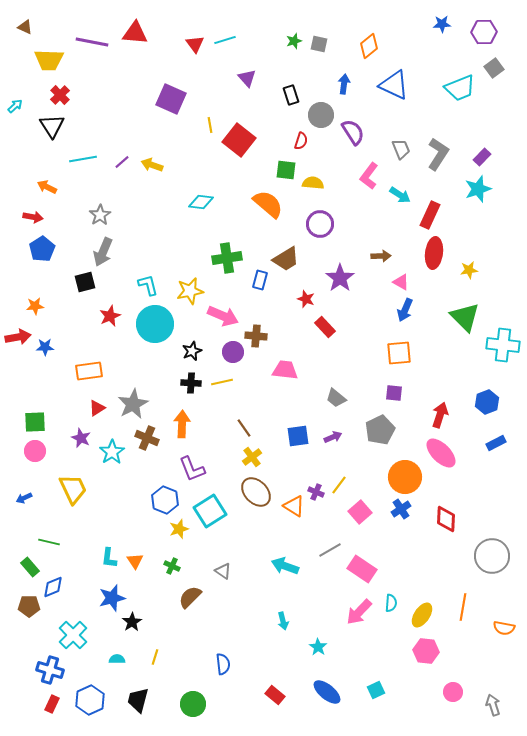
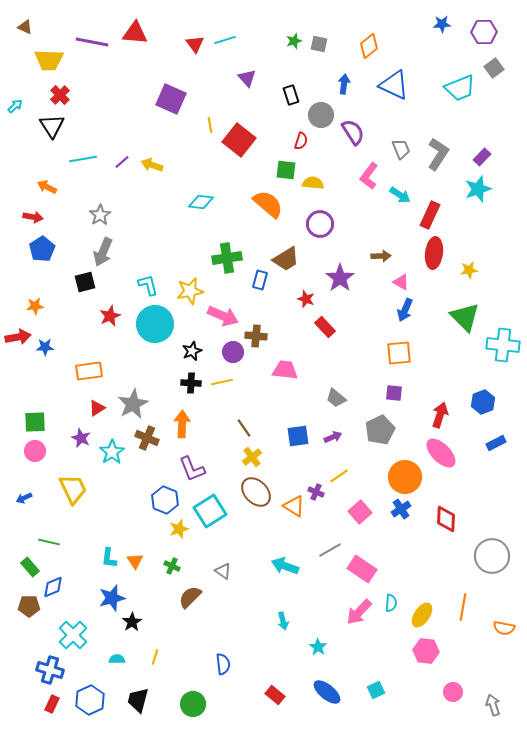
blue hexagon at (487, 402): moved 4 px left
yellow line at (339, 485): moved 9 px up; rotated 18 degrees clockwise
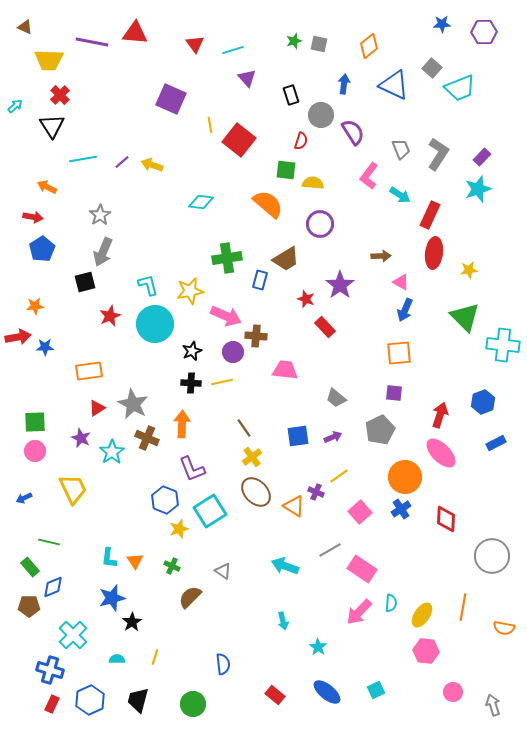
cyan line at (225, 40): moved 8 px right, 10 px down
gray square at (494, 68): moved 62 px left; rotated 12 degrees counterclockwise
purple star at (340, 278): moved 7 px down
pink arrow at (223, 316): moved 3 px right
gray star at (133, 404): rotated 16 degrees counterclockwise
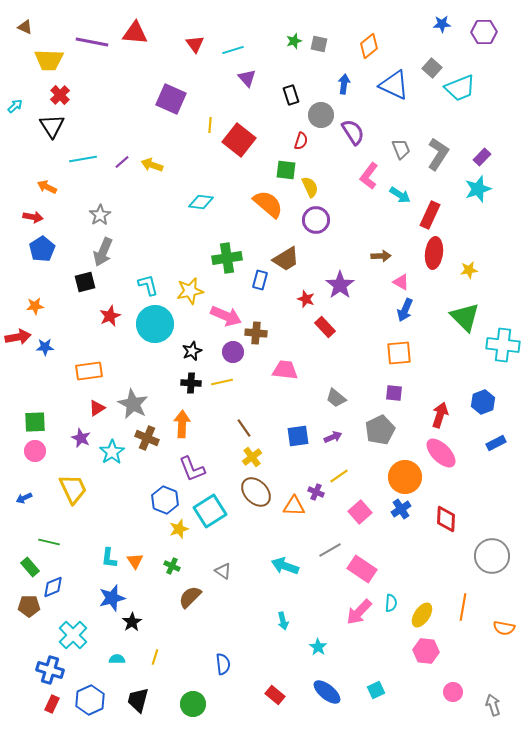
yellow line at (210, 125): rotated 14 degrees clockwise
yellow semicircle at (313, 183): moved 3 px left, 4 px down; rotated 60 degrees clockwise
purple circle at (320, 224): moved 4 px left, 4 px up
brown cross at (256, 336): moved 3 px up
orange triangle at (294, 506): rotated 30 degrees counterclockwise
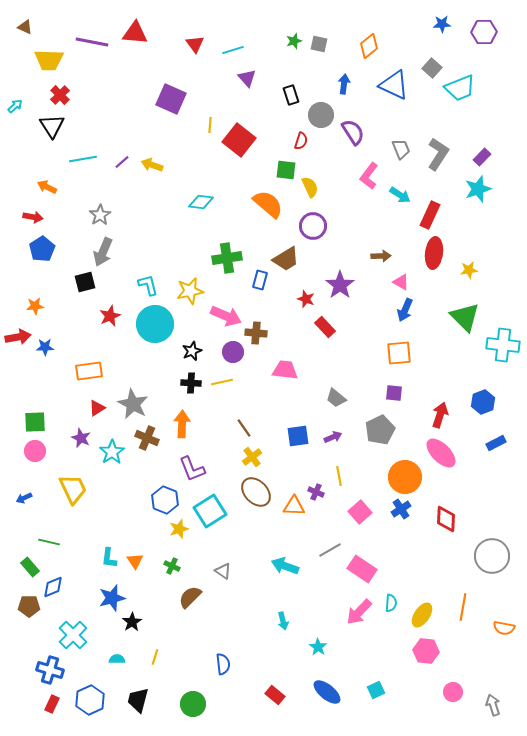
purple circle at (316, 220): moved 3 px left, 6 px down
yellow line at (339, 476): rotated 66 degrees counterclockwise
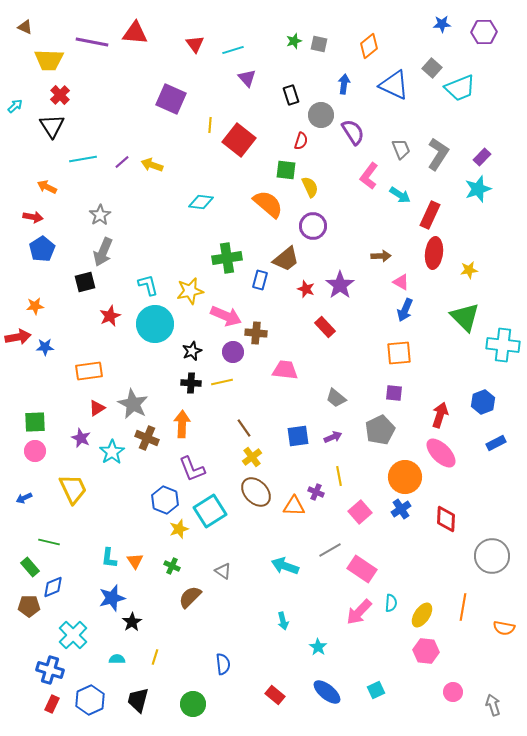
brown trapezoid at (286, 259): rotated 8 degrees counterclockwise
red star at (306, 299): moved 10 px up
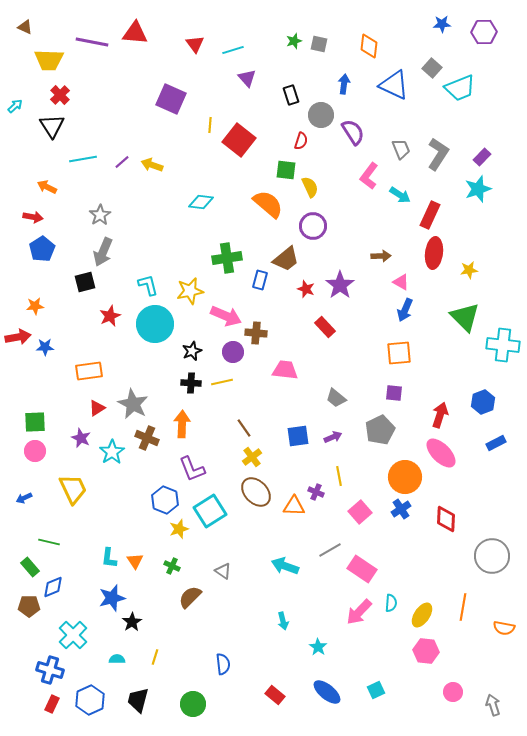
orange diamond at (369, 46): rotated 45 degrees counterclockwise
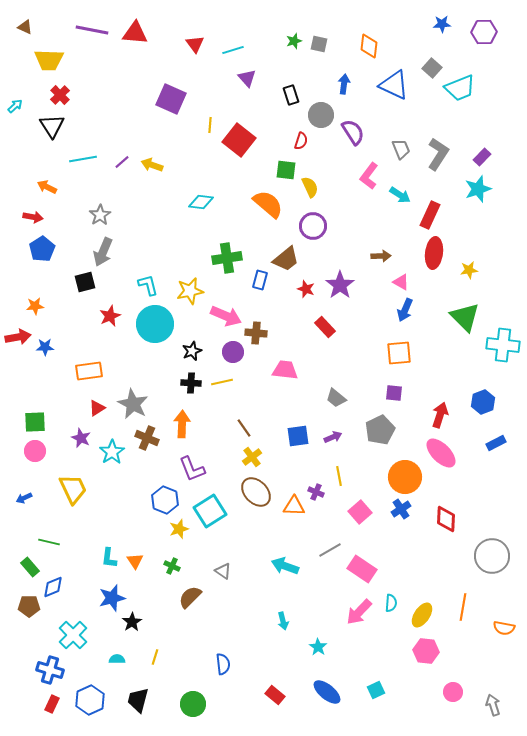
purple line at (92, 42): moved 12 px up
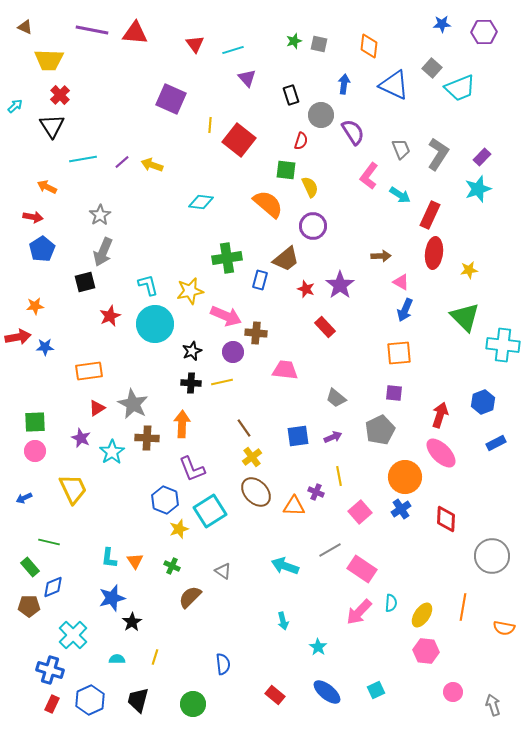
brown cross at (147, 438): rotated 20 degrees counterclockwise
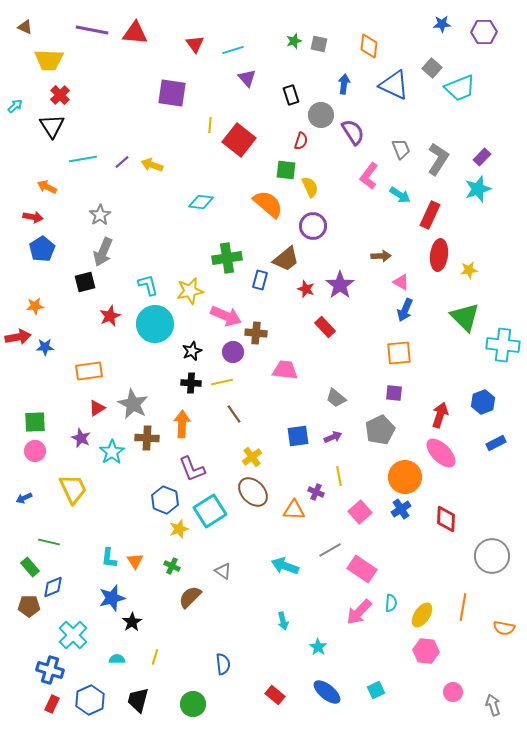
purple square at (171, 99): moved 1 px right, 6 px up; rotated 16 degrees counterclockwise
gray L-shape at (438, 154): moved 5 px down
red ellipse at (434, 253): moved 5 px right, 2 px down
brown line at (244, 428): moved 10 px left, 14 px up
brown ellipse at (256, 492): moved 3 px left
orange triangle at (294, 506): moved 4 px down
